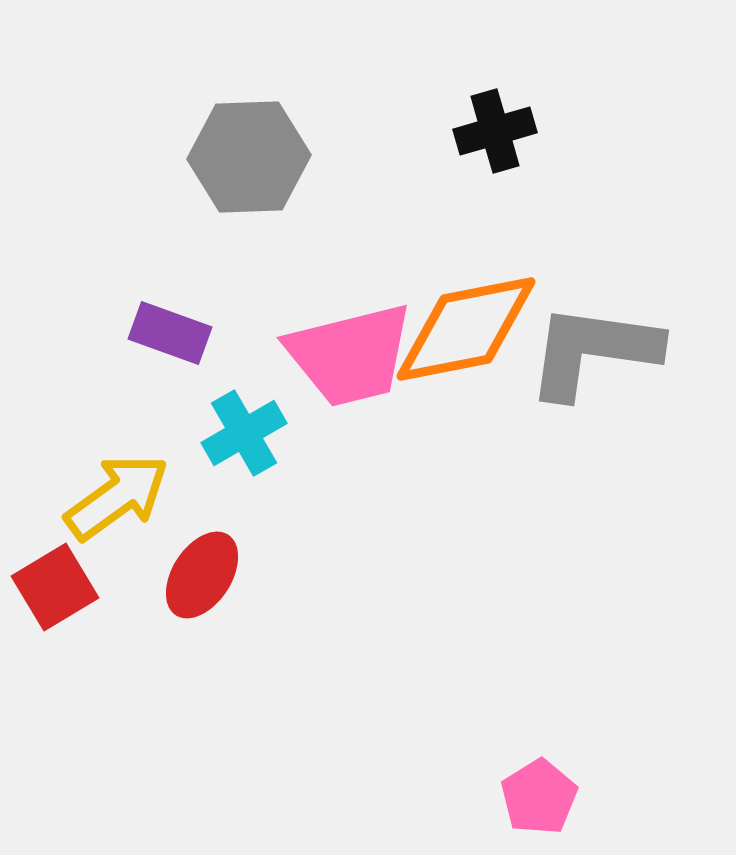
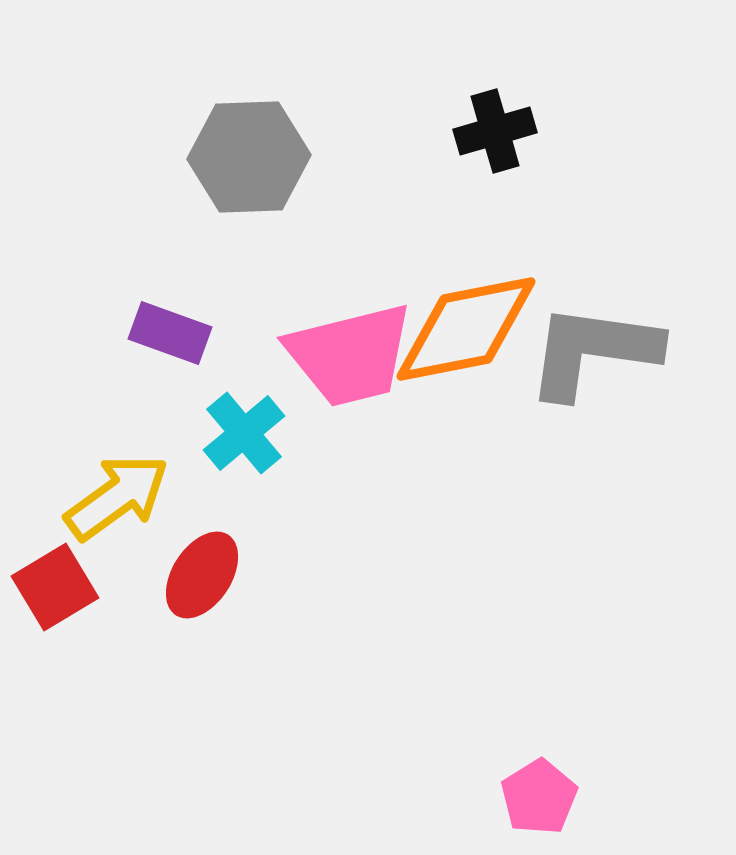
cyan cross: rotated 10 degrees counterclockwise
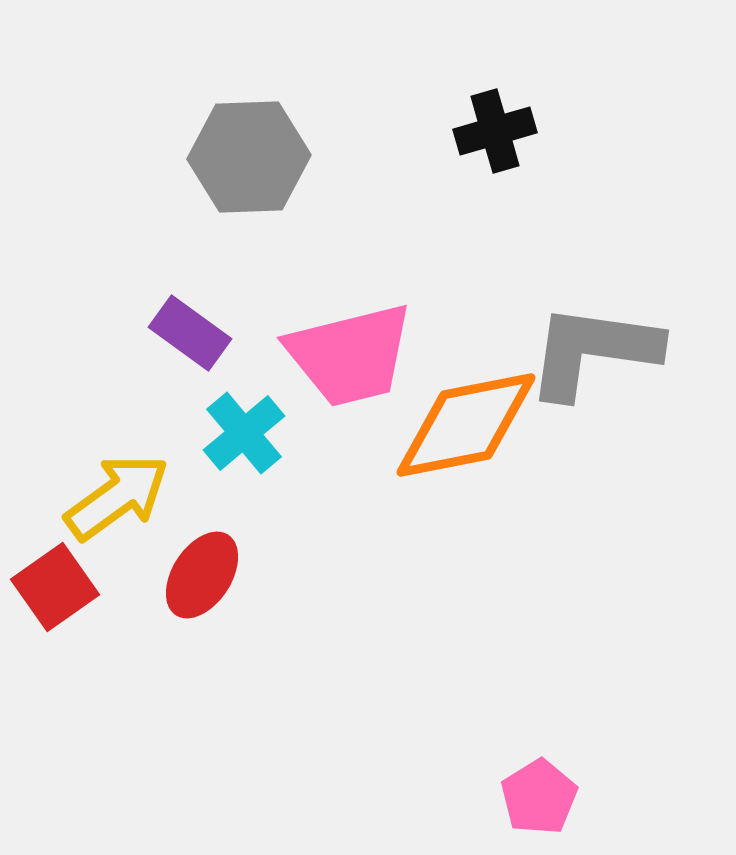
orange diamond: moved 96 px down
purple rectangle: moved 20 px right; rotated 16 degrees clockwise
red square: rotated 4 degrees counterclockwise
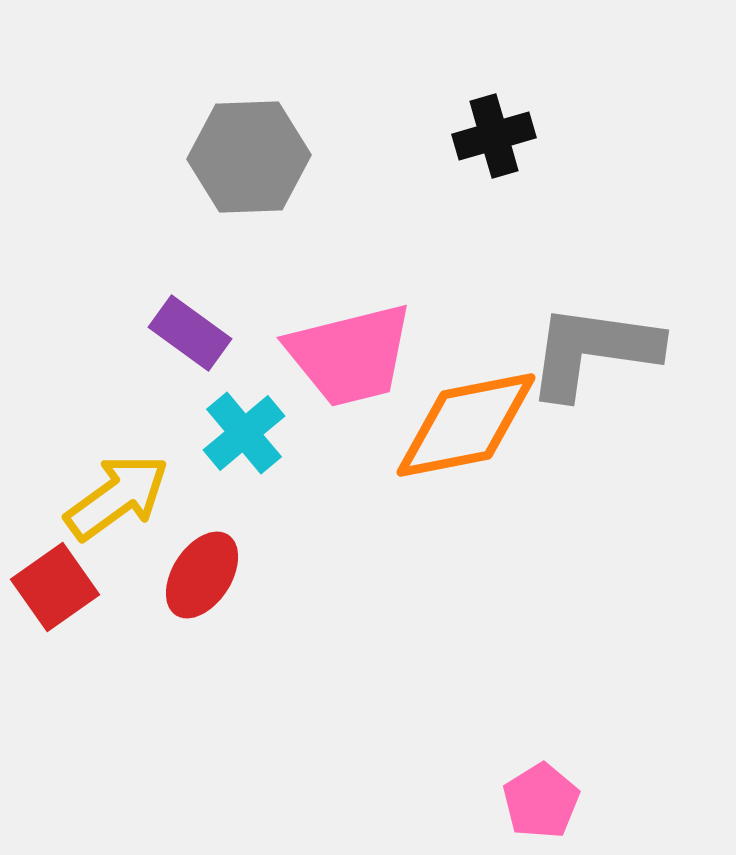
black cross: moved 1 px left, 5 px down
pink pentagon: moved 2 px right, 4 px down
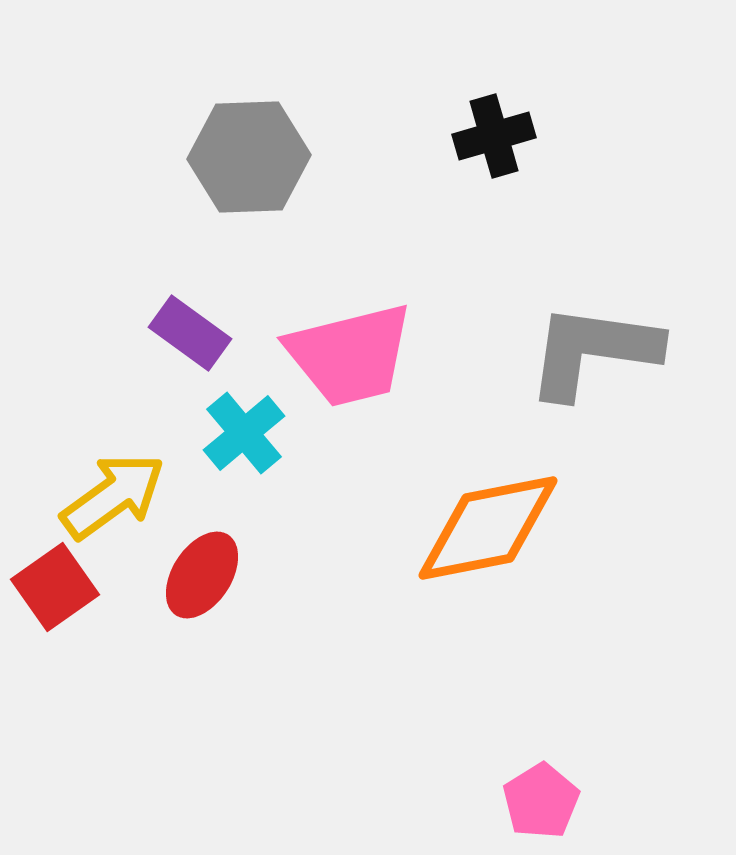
orange diamond: moved 22 px right, 103 px down
yellow arrow: moved 4 px left, 1 px up
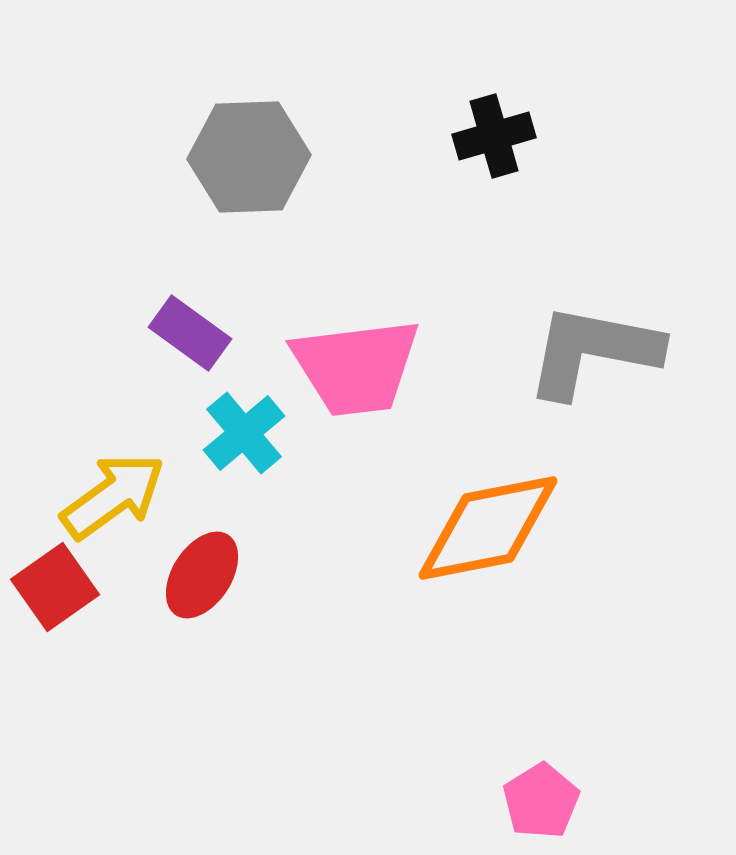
gray L-shape: rotated 3 degrees clockwise
pink trapezoid: moved 6 px right, 12 px down; rotated 7 degrees clockwise
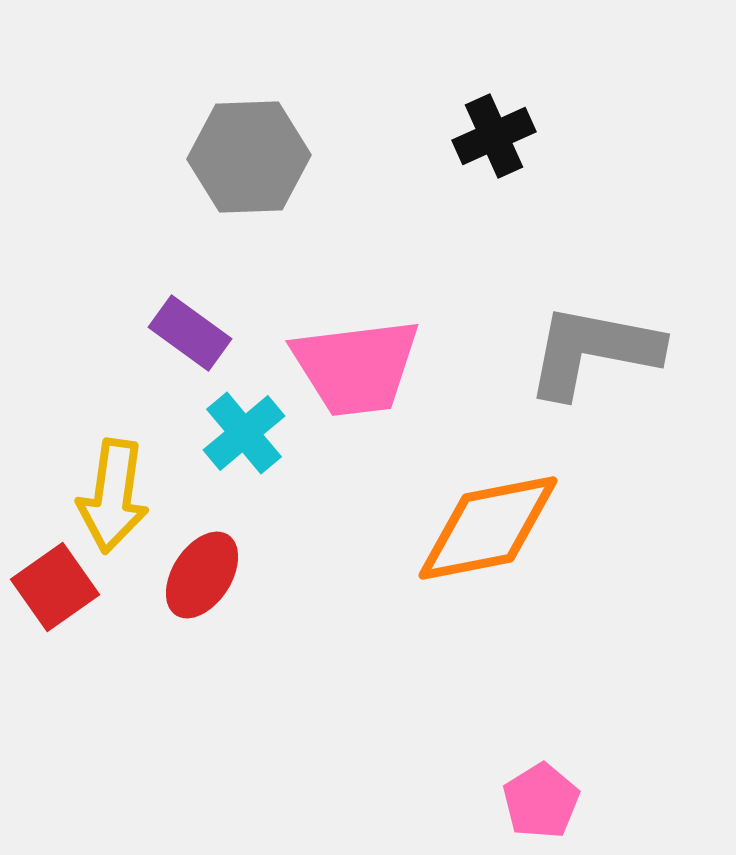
black cross: rotated 8 degrees counterclockwise
yellow arrow: rotated 134 degrees clockwise
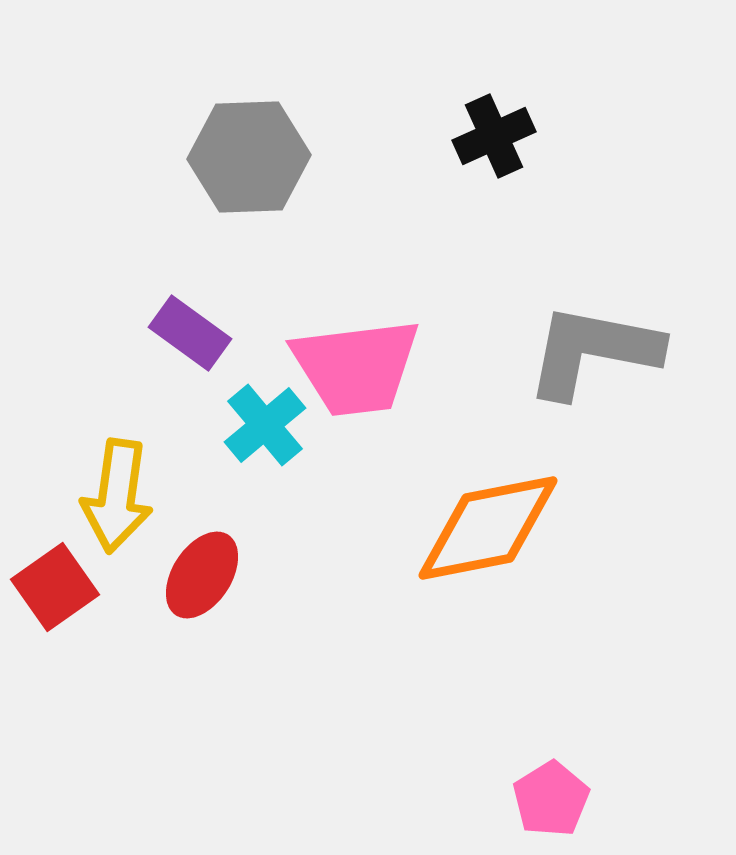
cyan cross: moved 21 px right, 8 px up
yellow arrow: moved 4 px right
pink pentagon: moved 10 px right, 2 px up
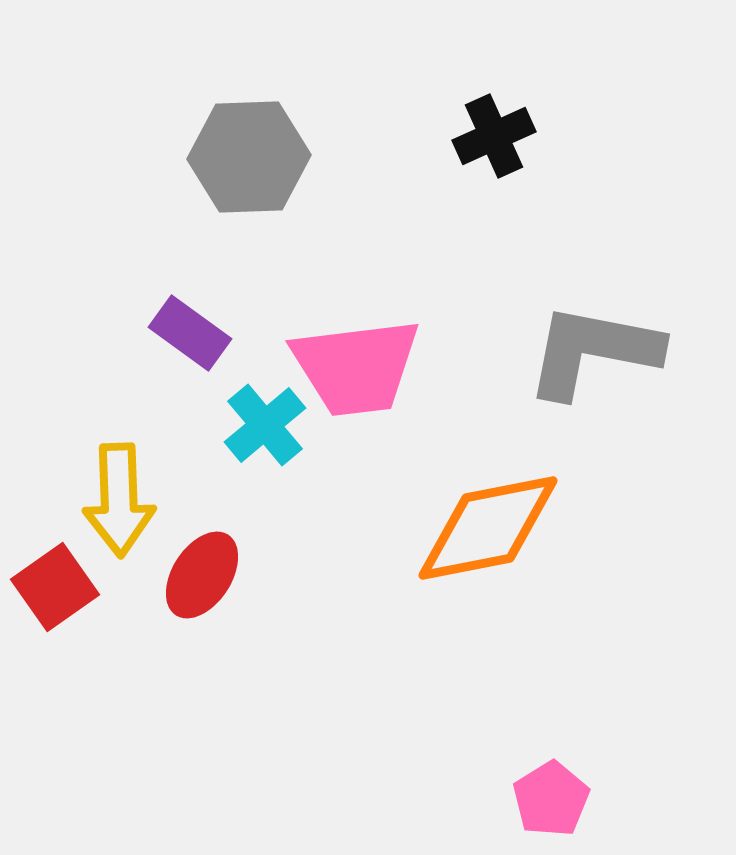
yellow arrow: moved 2 px right, 4 px down; rotated 10 degrees counterclockwise
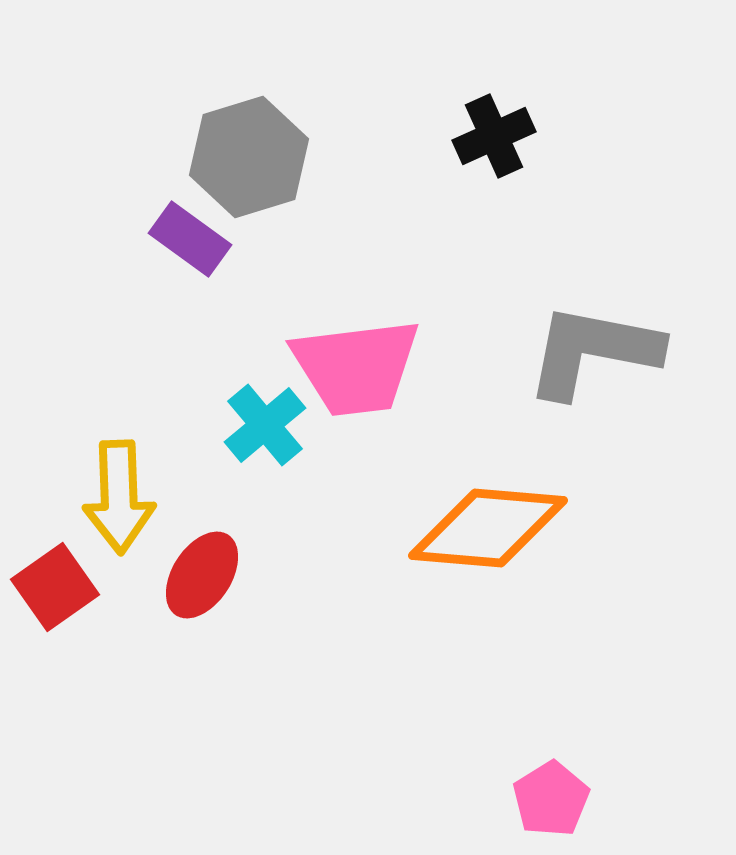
gray hexagon: rotated 15 degrees counterclockwise
purple rectangle: moved 94 px up
yellow arrow: moved 3 px up
orange diamond: rotated 16 degrees clockwise
